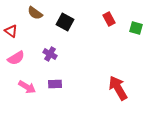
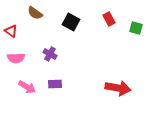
black square: moved 6 px right
pink semicircle: rotated 30 degrees clockwise
red arrow: rotated 130 degrees clockwise
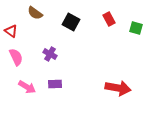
pink semicircle: moved 1 px up; rotated 114 degrees counterclockwise
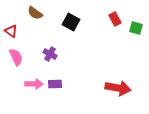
red rectangle: moved 6 px right
pink arrow: moved 7 px right, 3 px up; rotated 30 degrees counterclockwise
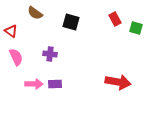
black square: rotated 12 degrees counterclockwise
purple cross: rotated 24 degrees counterclockwise
red arrow: moved 6 px up
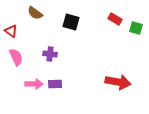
red rectangle: rotated 32 degrees counterclockwise
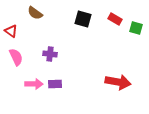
black square: moved 12 px right, 3 px up
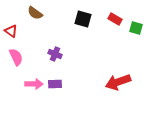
purple cross: moved 5 px right; rotated 16 degrees clockwise
red arrow: rotated 150 degrees clockwise
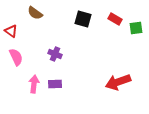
green square: rotated 24 degrees counterclockwise
pink arrow: rotated 84 degrees counterclockwise
